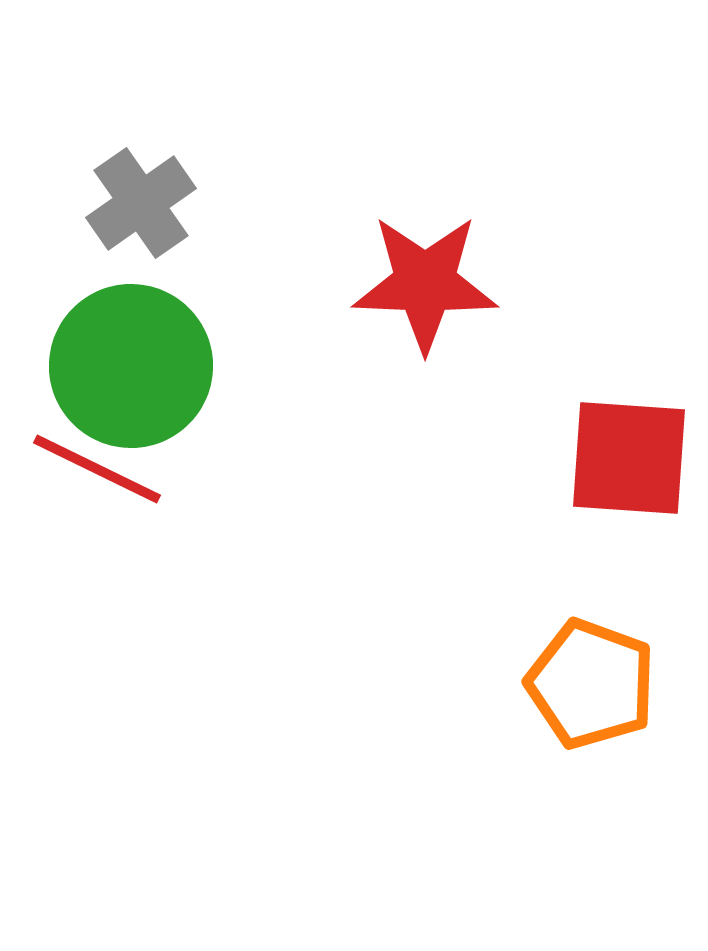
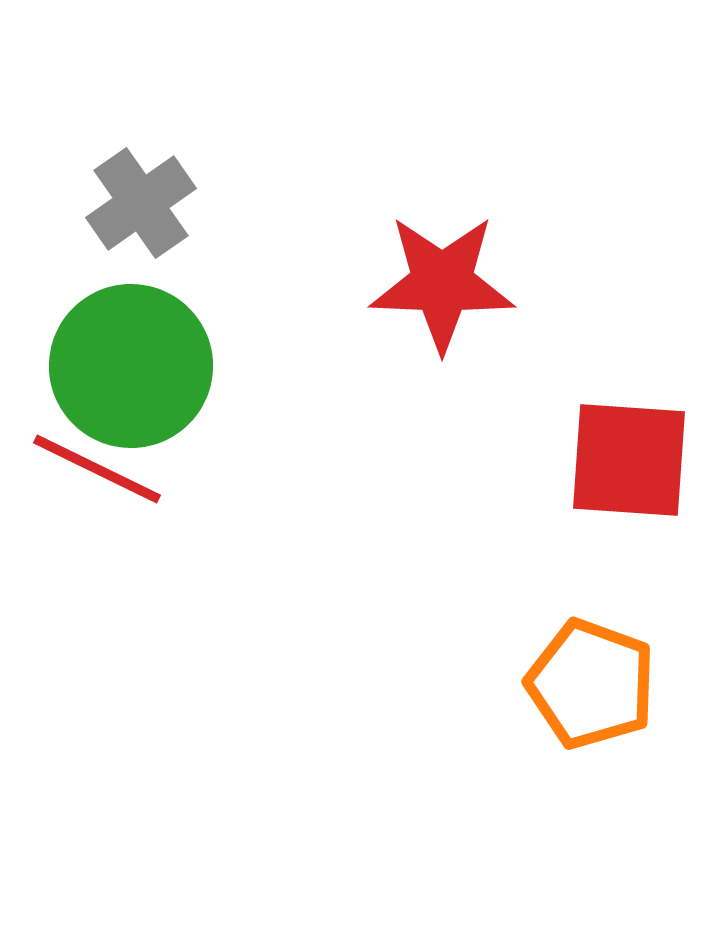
red star: moved 17 px right
red square: moved 2 px down
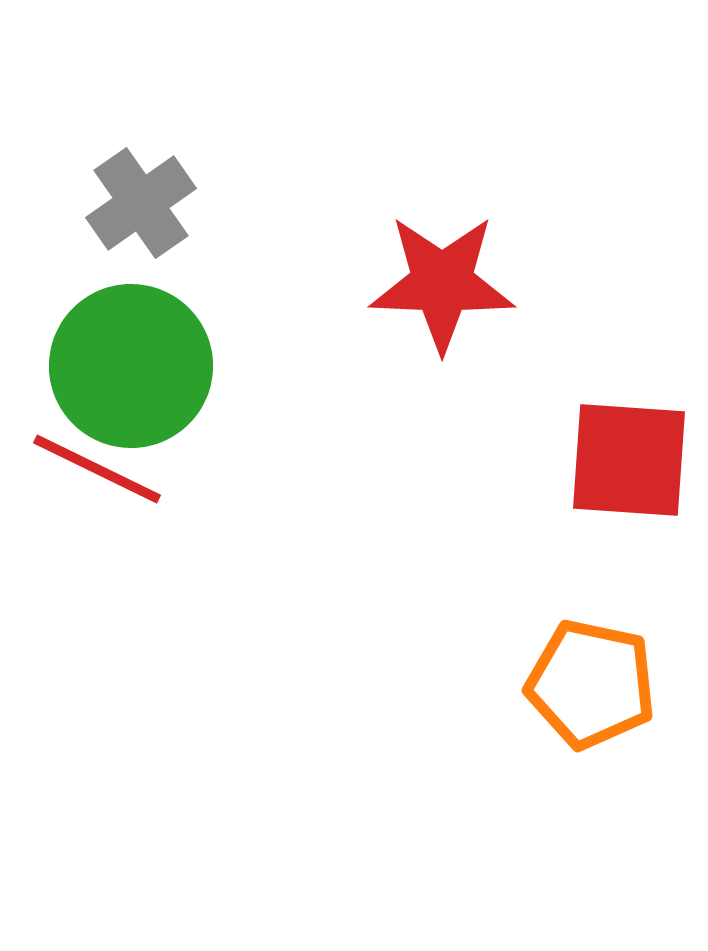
orange pentagon: rotated 8 degrees counterclockwise
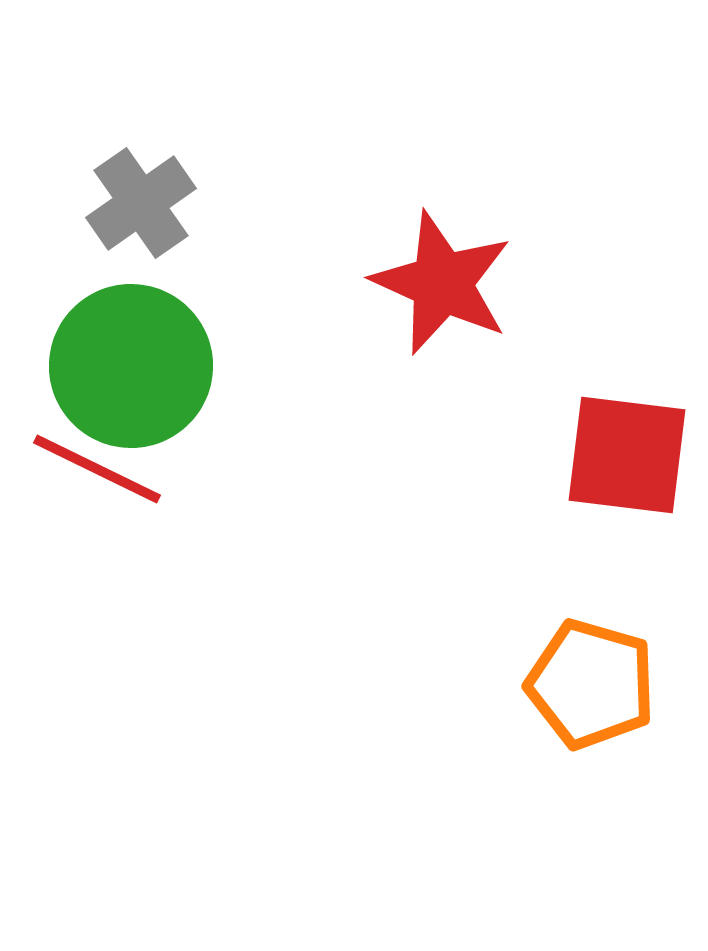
red star: rotated 22 degrees clockwise
red square: moved 2 px left, 5 px up; rotated 3 degrees clockwise
orange pentagon: rotated 4 degrees clockwise
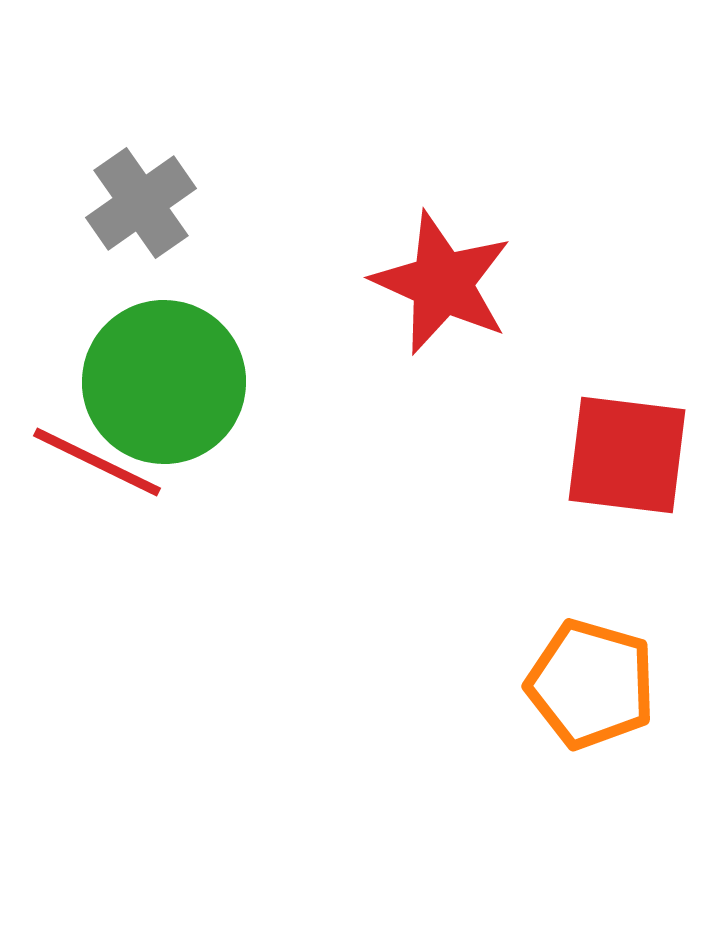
green circle: moved 33 px right, 16 px down
red line: moved 7 px up
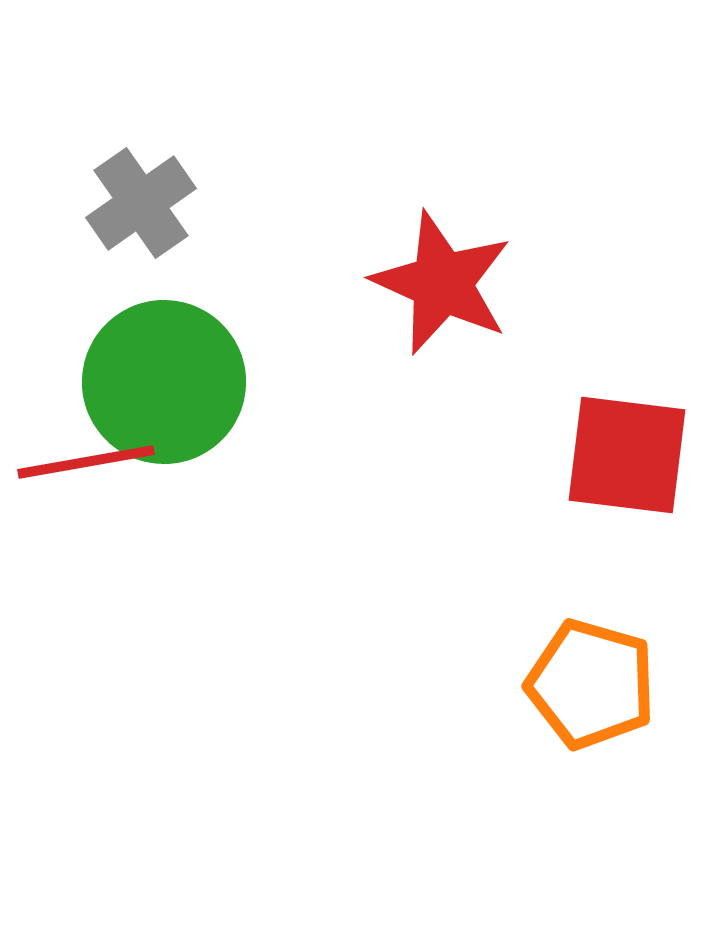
red line: moved 11 px left; rotated 36 degrees counterclockwise
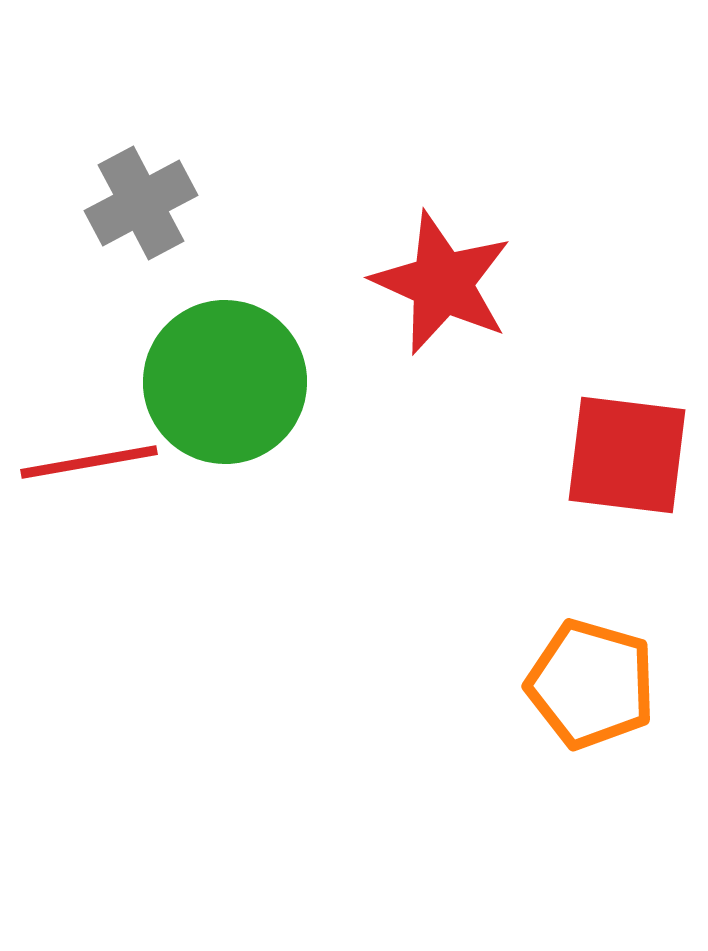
gray cross: rotated 7 degrees clockwise
green circle: moved 61 px right
red line: moved 3 px right
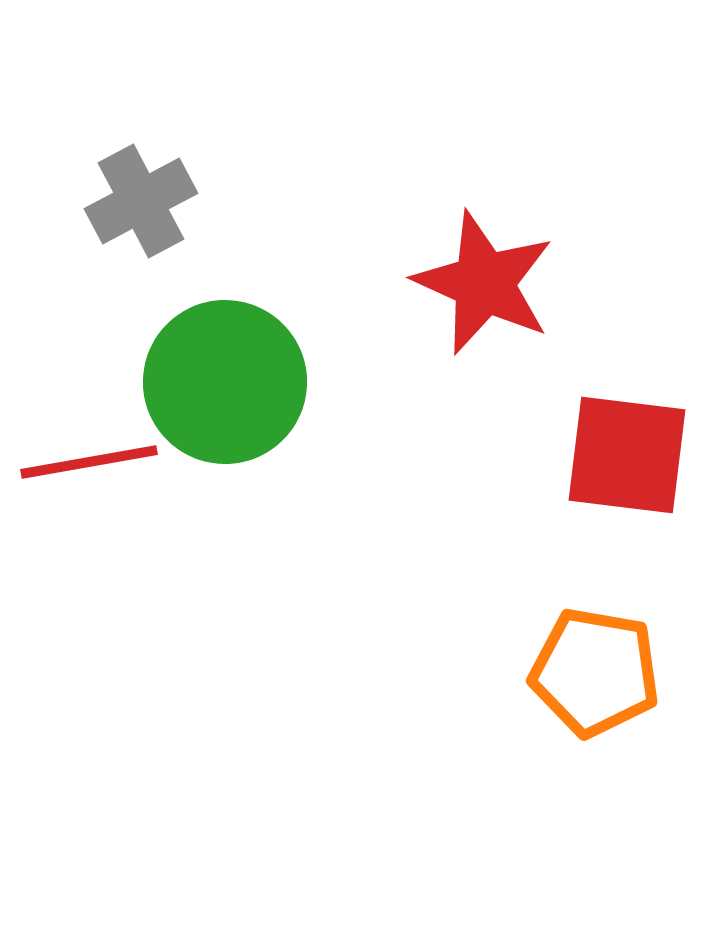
gray cross: moved 2 px up
red star: moved 42 px right
orange pentagon: moved 4 px right, 12 px up; rotated 6 degrees counterclockwise
